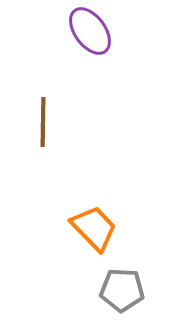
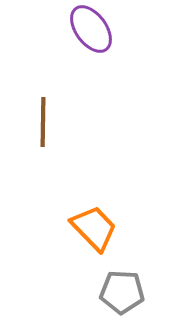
purple ellipse: moved 1 px right, 2 px up
gray pentagon: moved 2 px down
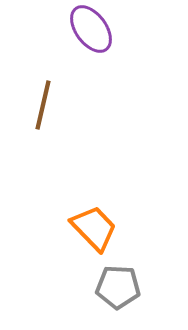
brown line: moved 17 px up; rotated 12 degrees clockwise
gray pentagon: moved 4 px left, 5 px up
